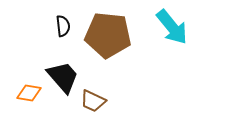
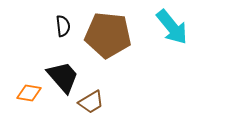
brown trapezoid: moved 2 px left, 1 px down; rotated 56 degrees counterclockwise
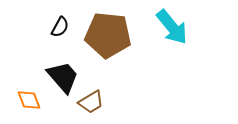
black semicircle: moved 3 px left, 1 px down; rotated 35 degrees clockwise
orange diamond: moved 7 px down; rotated 60 degrees clockwise
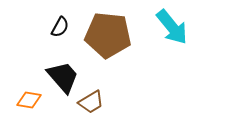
orange diamond: rotated 60 degrees counterclockwise
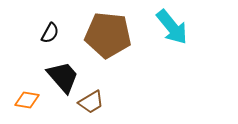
black semicircle: moved 10 px left, 6 px down
orange diamond: moved 2 px left
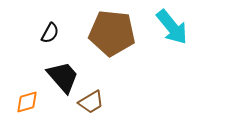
brown pentagon: moved 4 px right, 2 px up
orange diamond: moved 2 px down; rotated 25 degrees counterclockwise
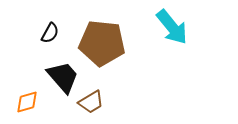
brown pentagon: moved 10 px left, 10 px down
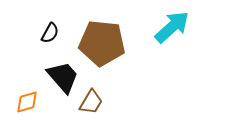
cyan arrow: rotated 93 degrees counterclockwise
brown trapezoid: rotated 28 degrees counterclockwise
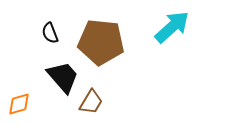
black semicircle: rotated 130 degrees clockwise
brown pentagon: moved 1 px left, 1 px up
orange diamond: moved 8 px left, 2 px down
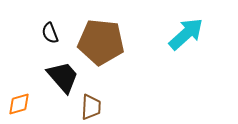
cyan arrow: moved 14 px right, 7 px down
brown trapezoid: moved 5 px down; rotated 28 degrees counterclockwise
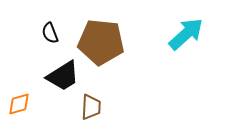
black trapezoid: moved 1 px up; rotated 99 degrees clockwise
